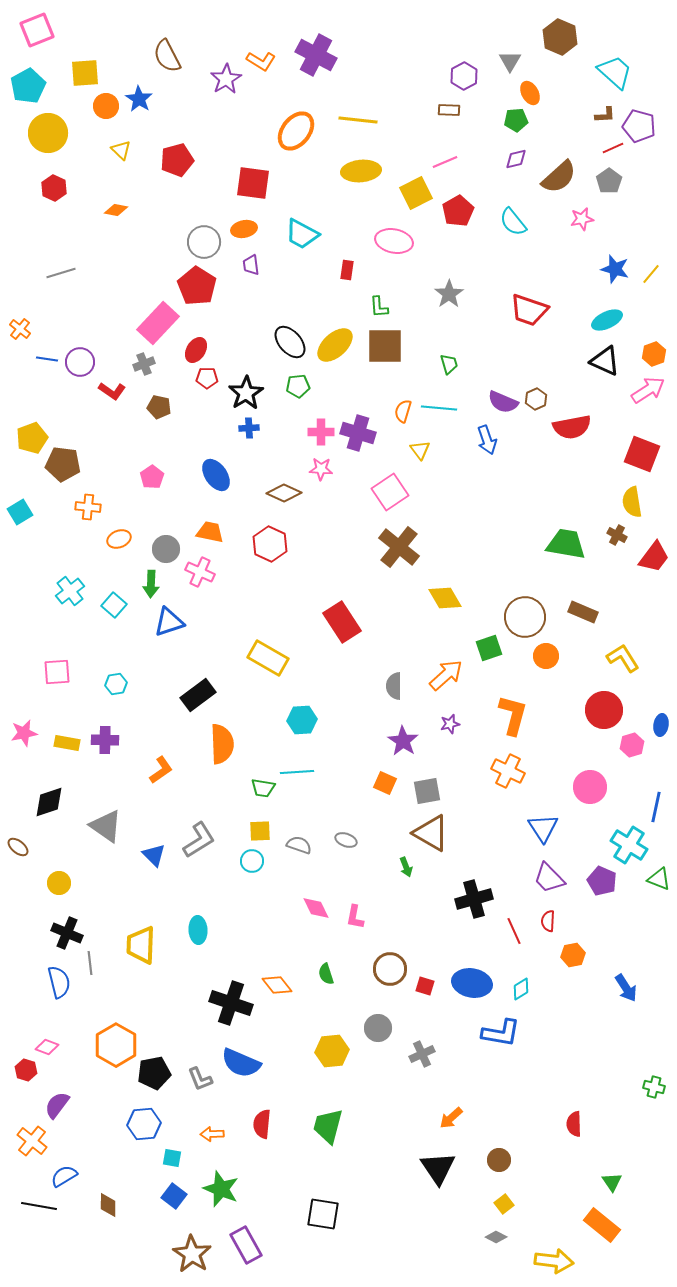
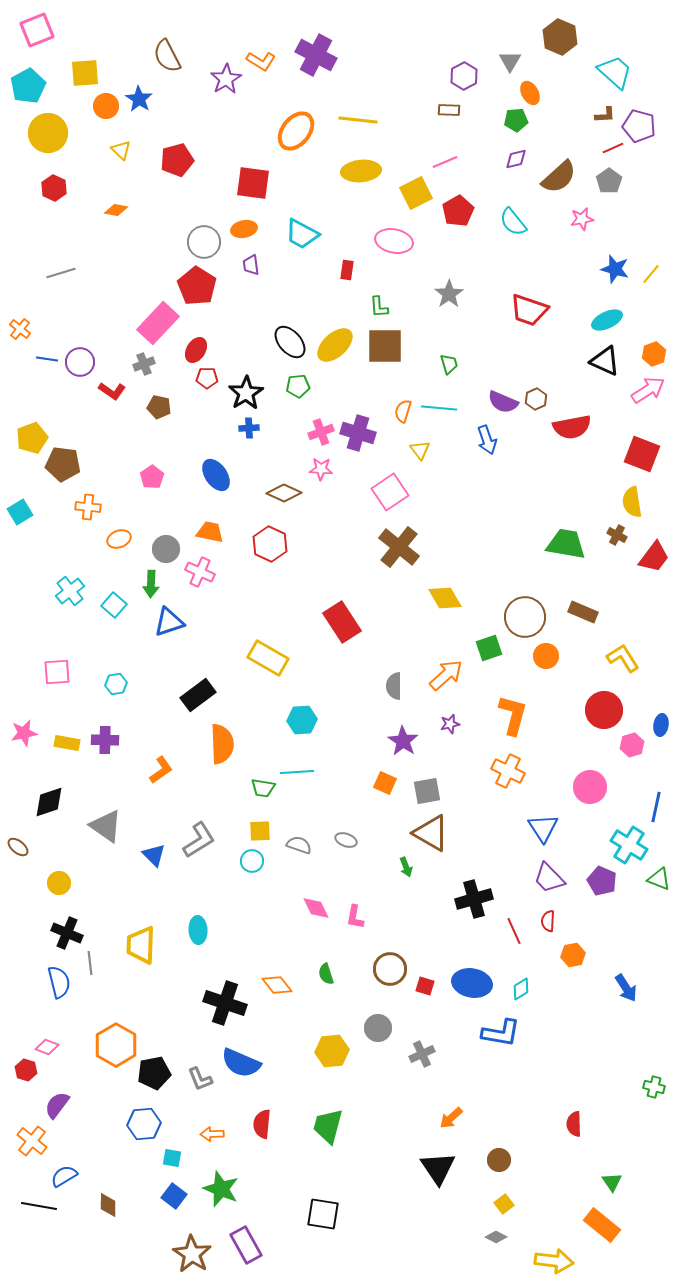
pink cross at (321, 432): rotated 20 degrees counterclockwise
black cross at (231, 1003): moved 6 px left
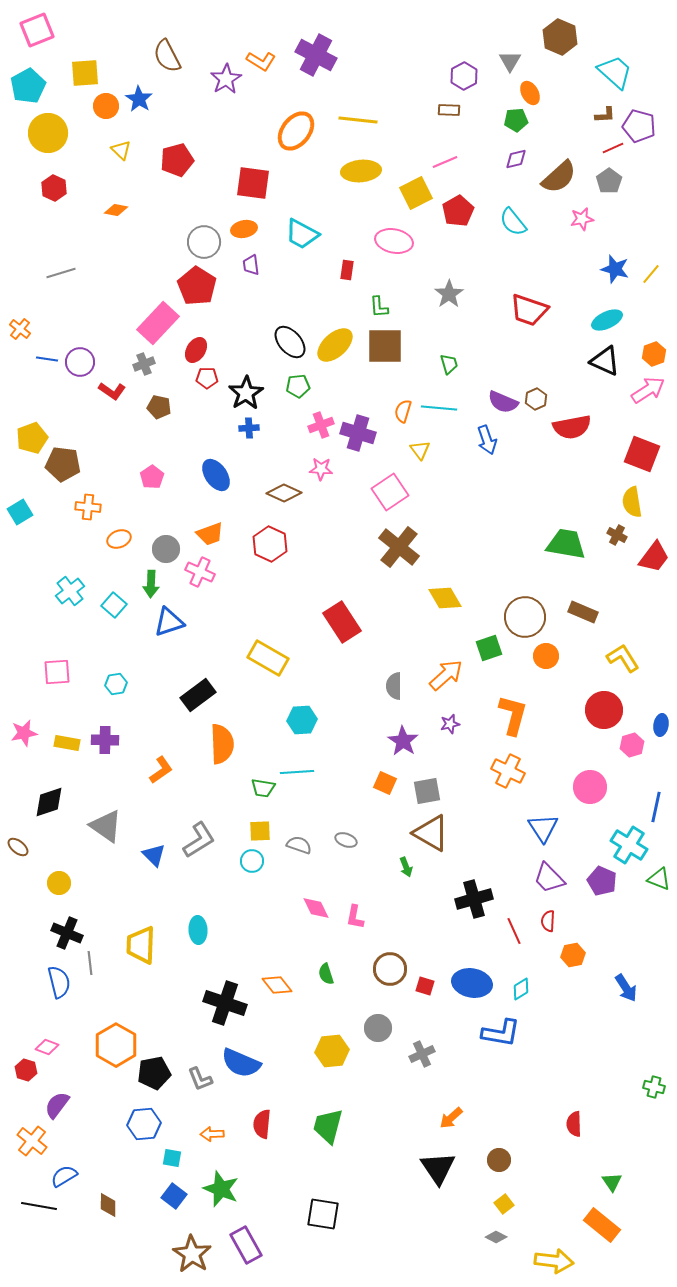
pink cross at (321, 432): moved 7 px up
orange trapezoid at (210, 532): moved 2 px down; rotated 148 degrees clockwise
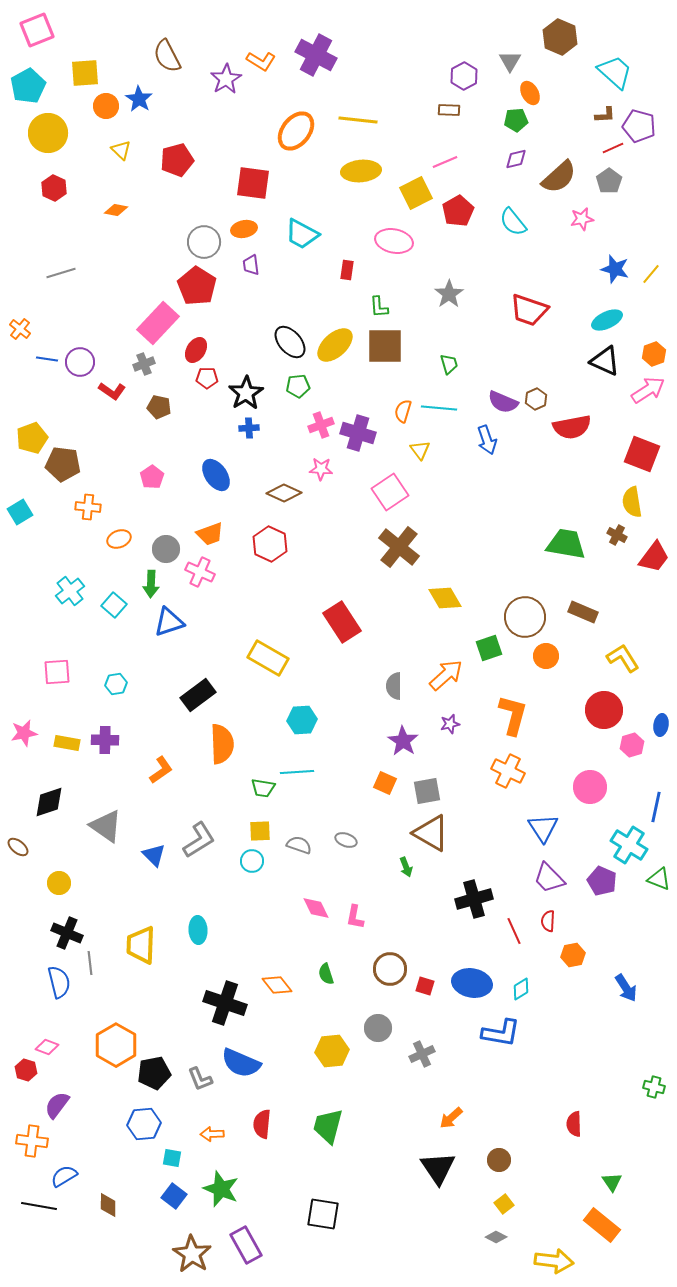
orange cross at (32, 1141): rotated 32 degrees counterclockwise
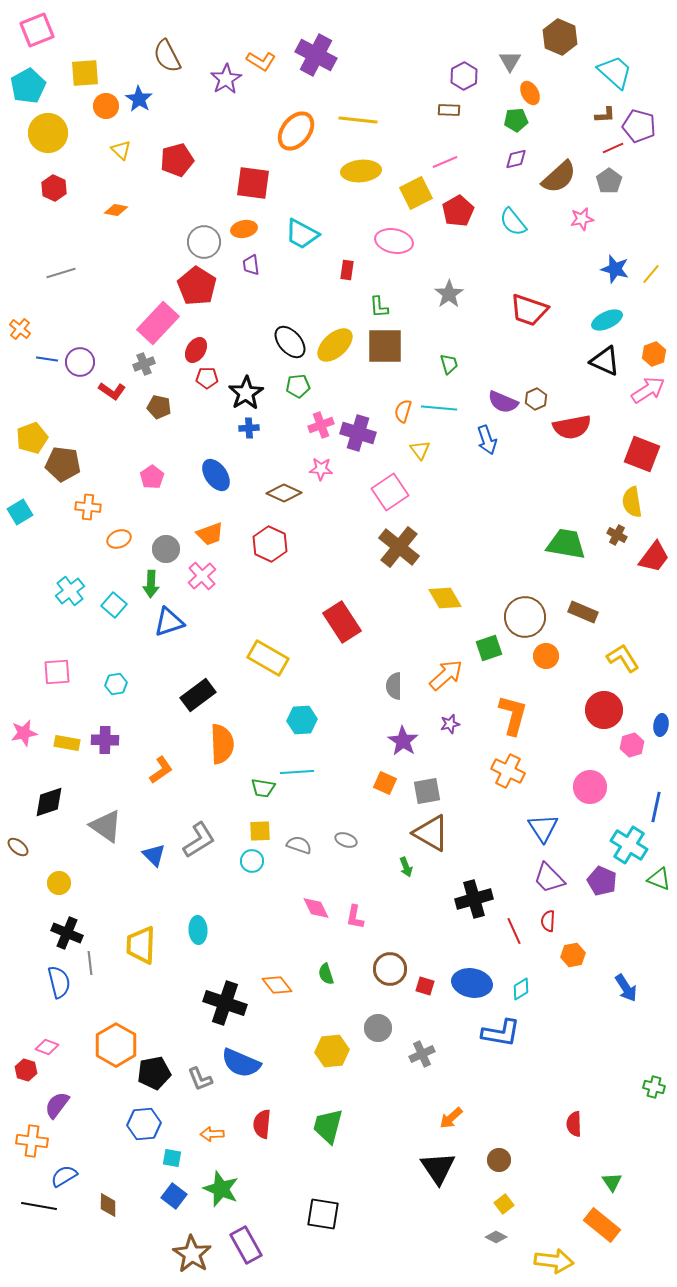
pink cross at (200, 572): moved 2 px right, 4 px down; rotated 24 degrees clockwise
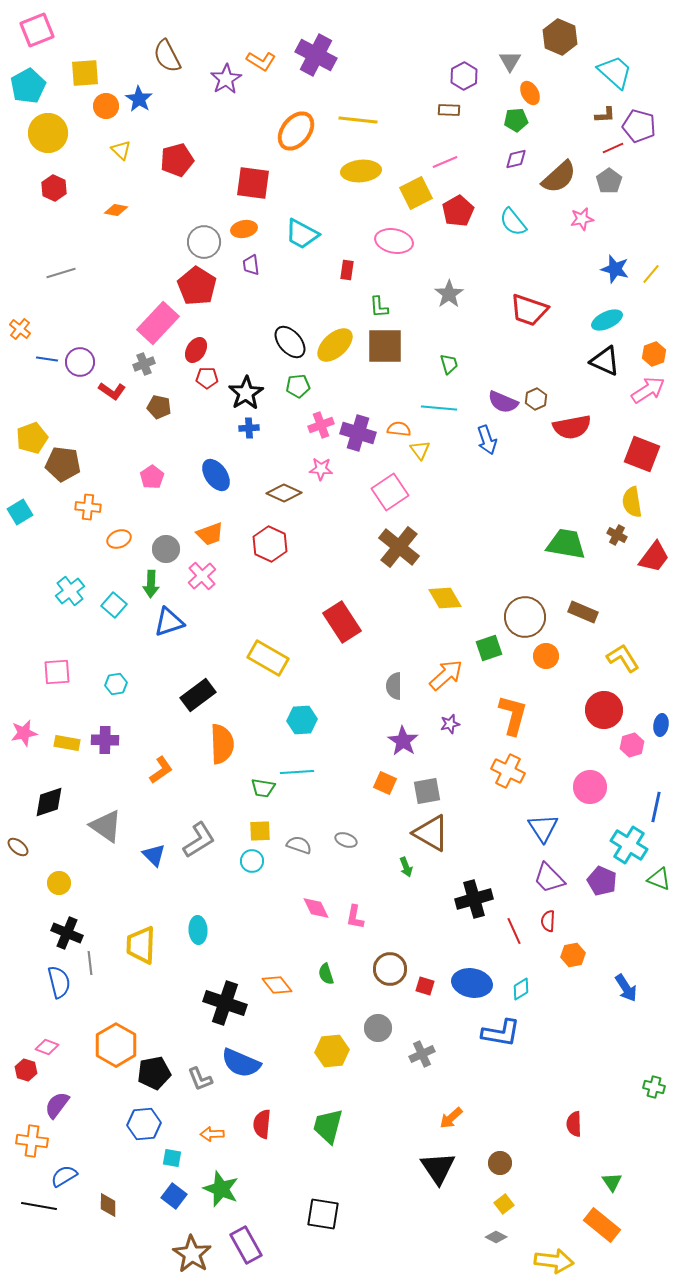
orange semicircle at (403, 411): moved 4 px left, 18 px down; rotated 80 degrees clockwise
brown circle at (499, 1160): moved 1 px right, 3 px down
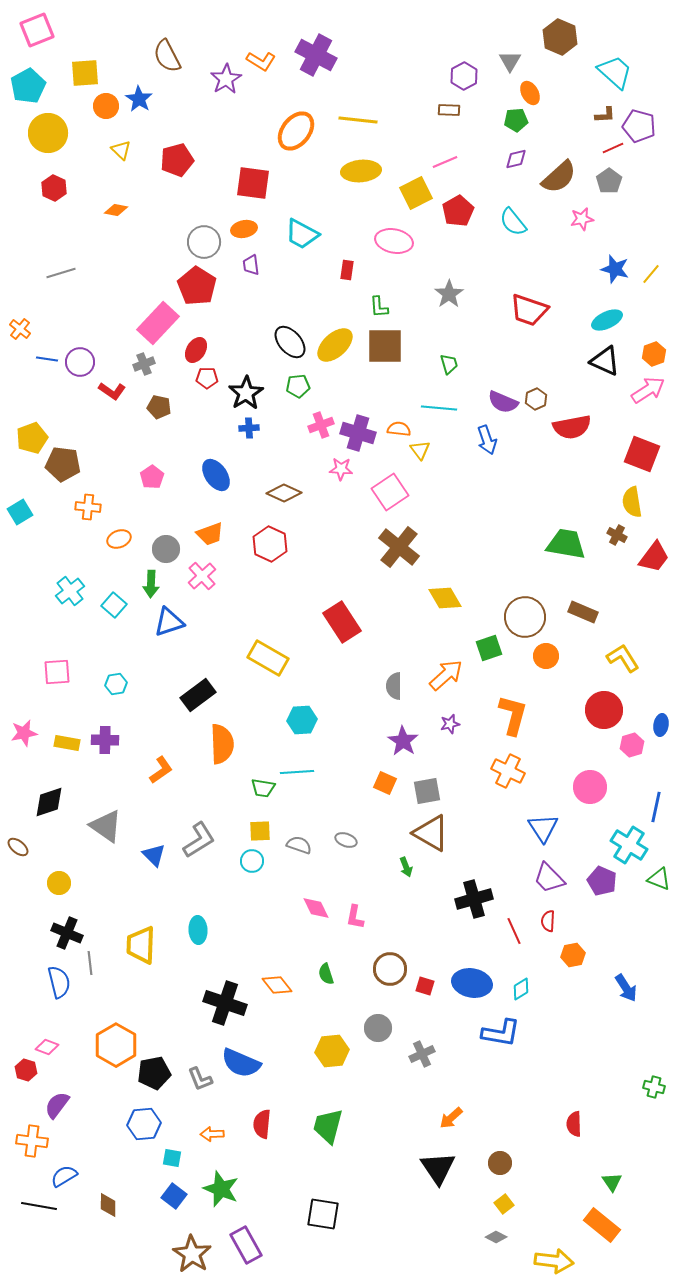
pink star at (321, 469): moved 20 px right
